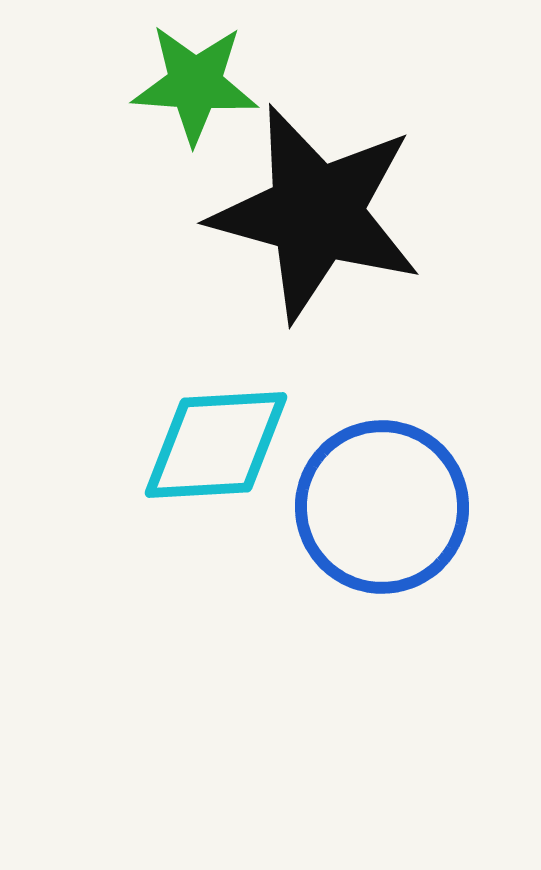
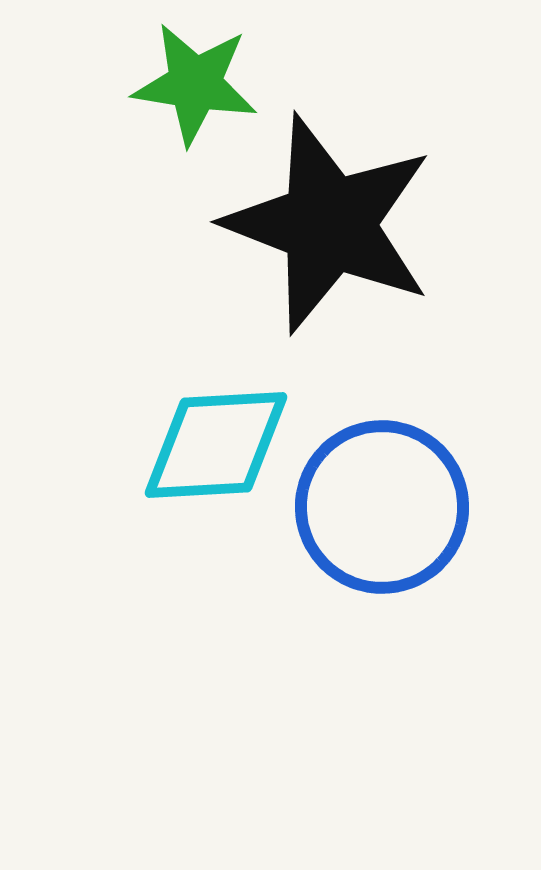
green star: rotated 5 degrees clockwise
black star: moved 13 px right, 11 px down; rotated 6 degrees clockwise
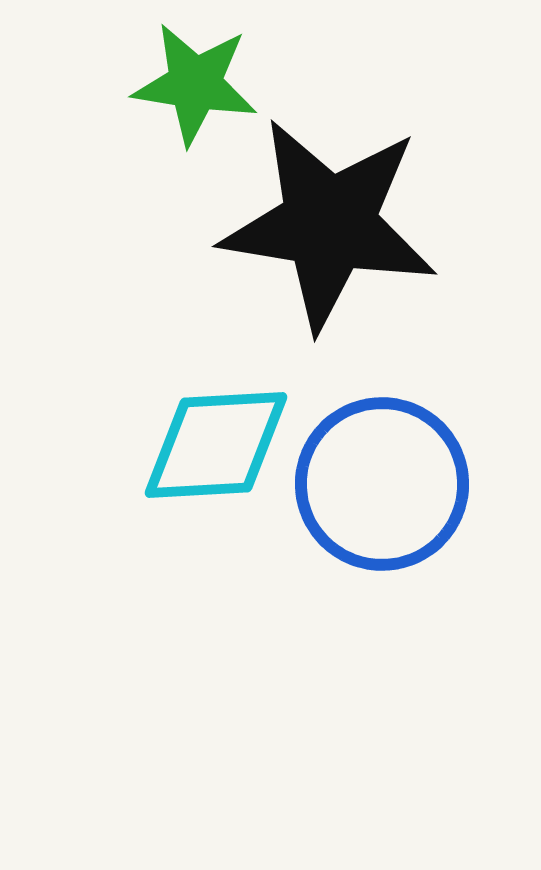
black star: rotated 12 degrees counterclockwise
blue circle: moved 23 px up
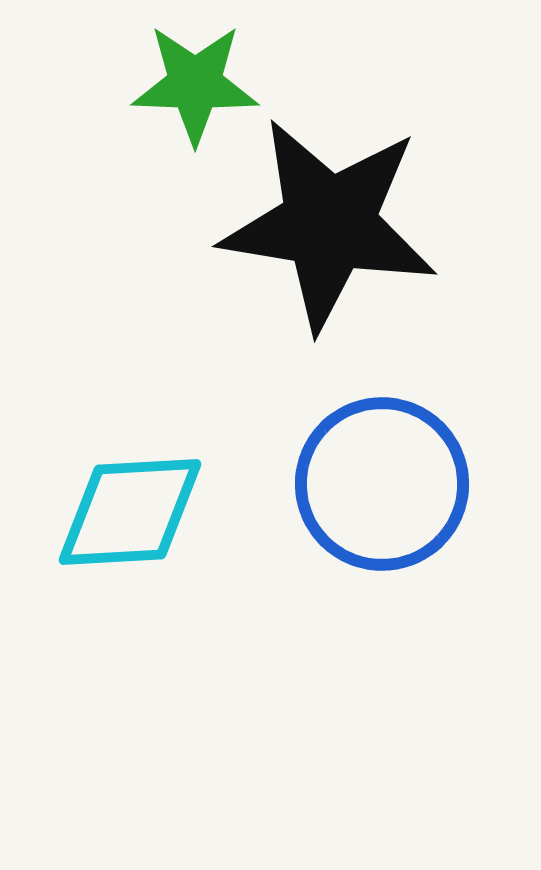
green star: rotated 7 degrees counterclockwise
cyan diamond: moved 86 px left, 67 px down
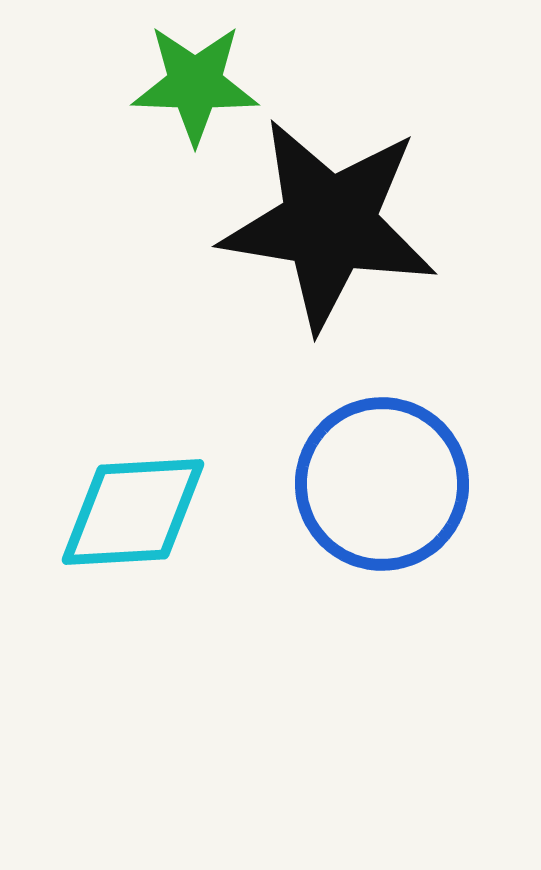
cyan diamond: moved 3 px right
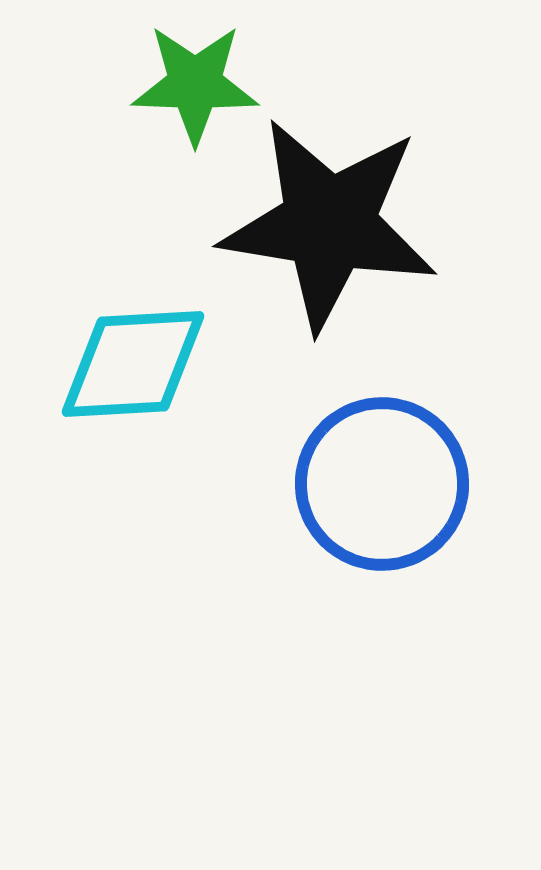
cyan diamond: moved 148 px up
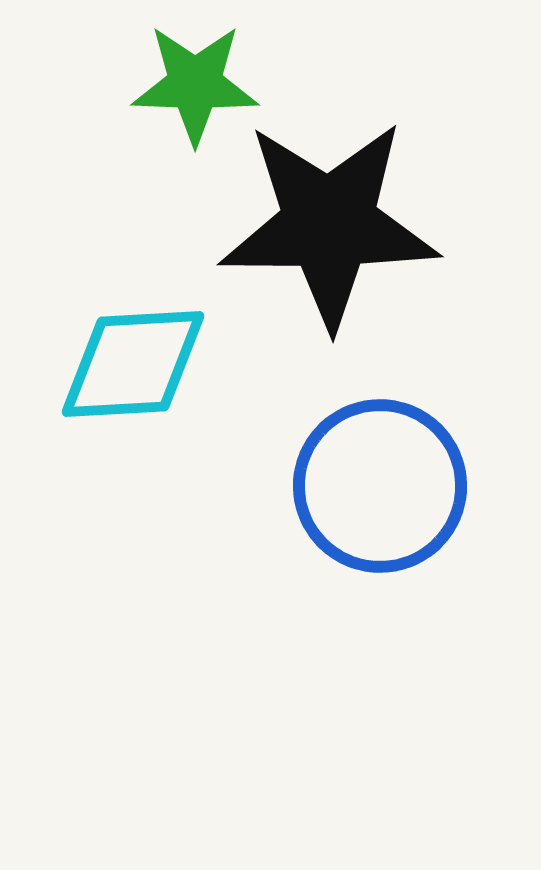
black star: rotated 9 degrees counterclockwise
blue circle: moved 2 px left, 2 px down
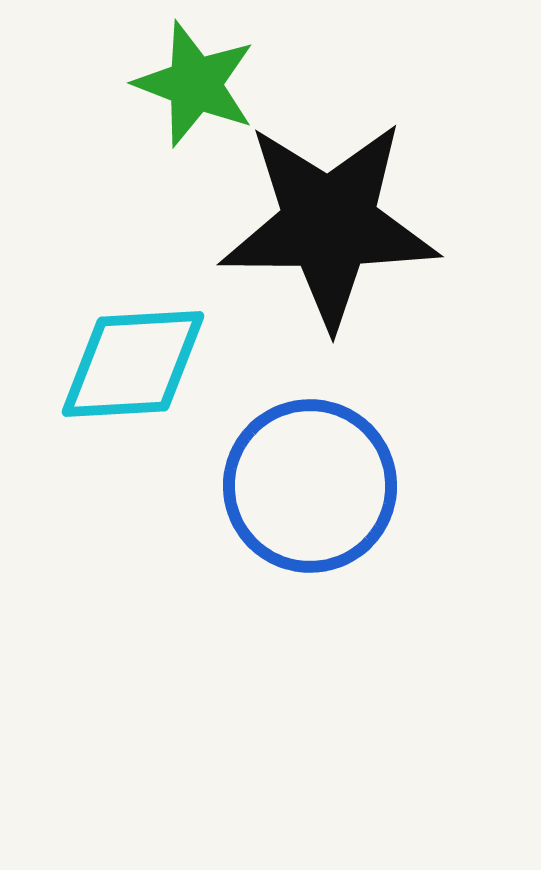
green star: rotated 19 degrees clockwise
blue circle: moved 70 px left
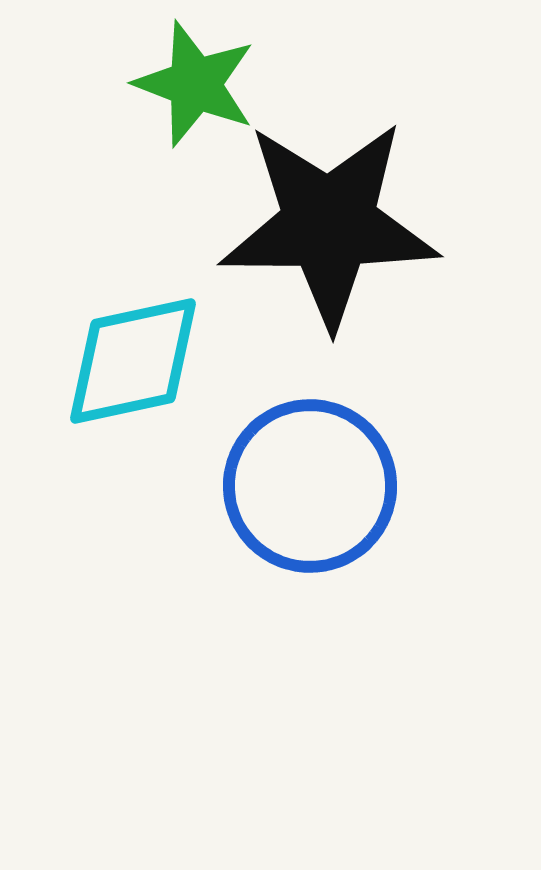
cyan diamond: moved 3 px up; rotated 9 degrees counterclockwise
